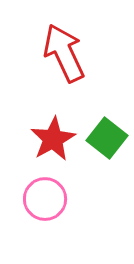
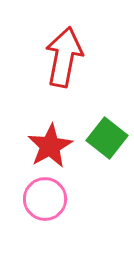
red arrow: moved 4 px down; rotated 36 degrees clockwise
red star: moved 3 px left, 7 px down
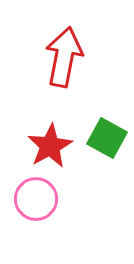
green square: rotated 9 degrees counterclockwise
pink circle: moved 9 px left
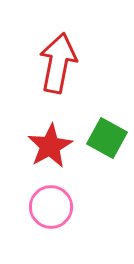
red arrow: moved 6 px left, 6 px down
pink circle: moved 15 px right, 8 px down
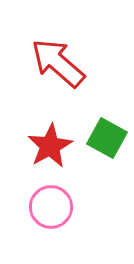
red arrow: rotated 60 degrees counterclockwise
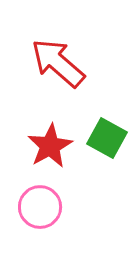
pink circle: moved 11 px left
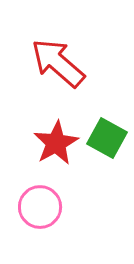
red star: moved 6 px right, 3 px up
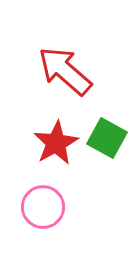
red arrow: moved 7 px right, 8 px down
pink circle: moved 3 px right
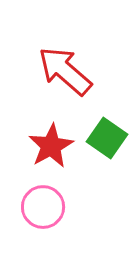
green square: rotated 6 degrees clockwise
red star: moved 5 px left, 3 px down
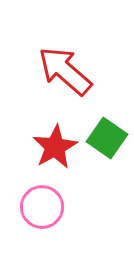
red star: moved 4 px right, 1 px down
pink circle: moved 1 px left
